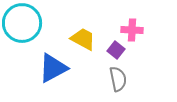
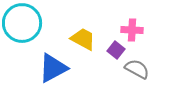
gray semicircle: moved 19 px right, 10 px up; rotated 50 degrees counterclockwise
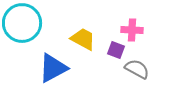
purple square: rotated 18 degrees counterclockwise
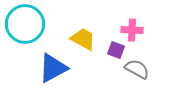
cyan circle: moved 3 px right, 1 px down
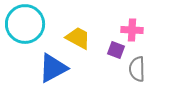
yellow trapezoid: moved 5 px left, 1 px up
gray semicircle: rotated 120 degrees counterclockwise
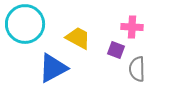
pink cross: moved 3 px up
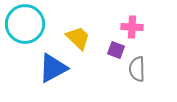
yellow trapezoid: rotated 16 degrees clockwise
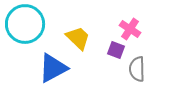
pink cross: moved 2 px left, 2 px down; rotated 30 degrees clockwise
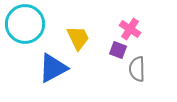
yellow trapezoid: rotated 20 degrees clockwise
purple square: moved 2 px right
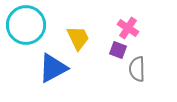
cyan circle: moved 1 px right, 1 px down
pink cross: moved 2 px left, 1 px up
